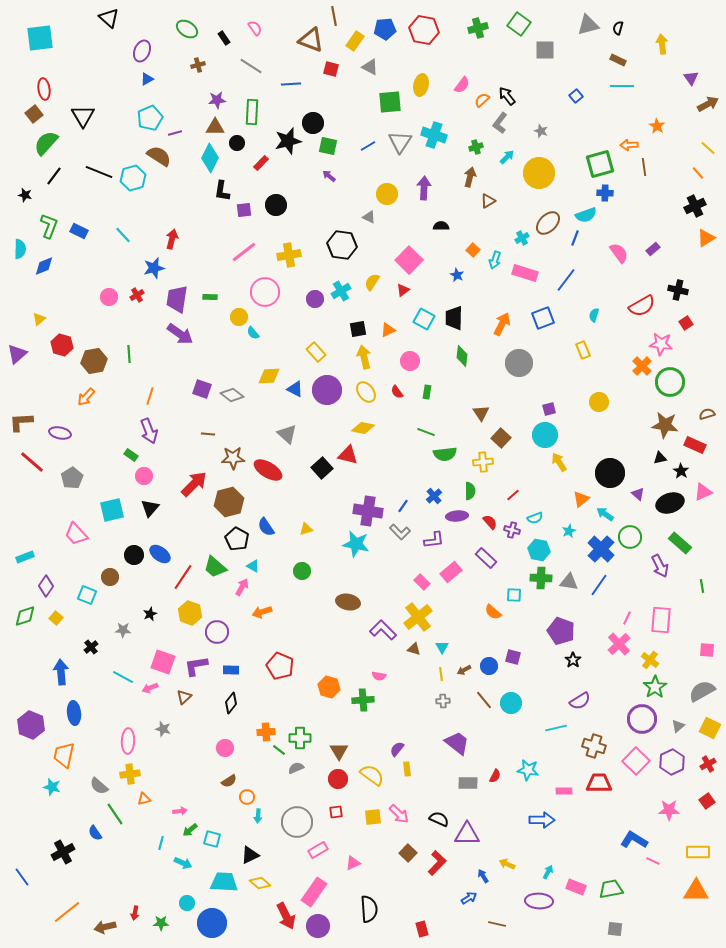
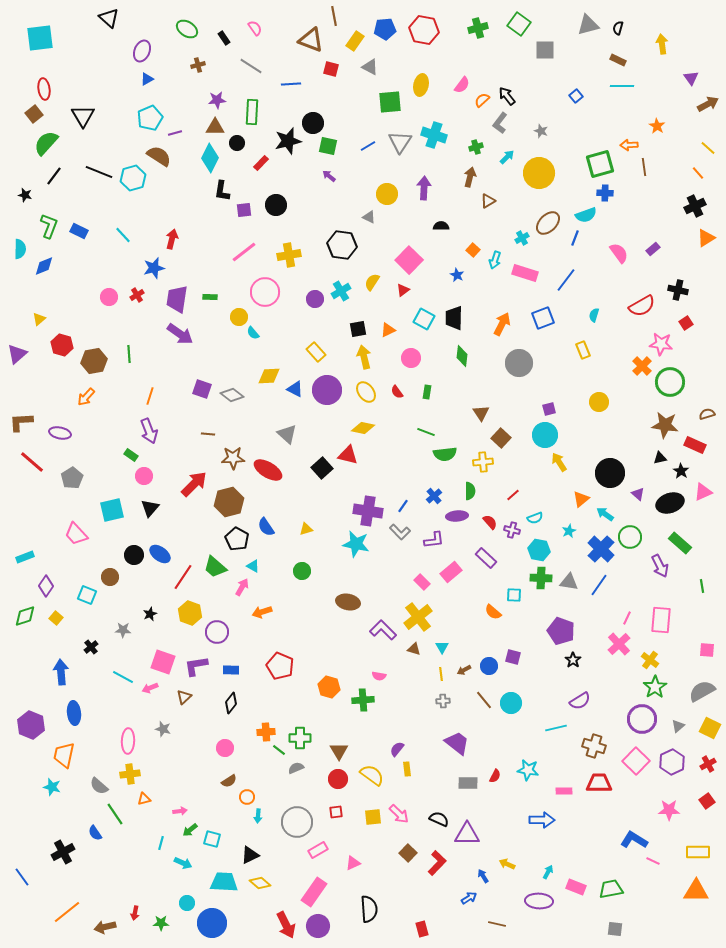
pink circle at (410, 361): moved 1 px right, 3 px up
red arrow at (286, 916): moved 9 px down
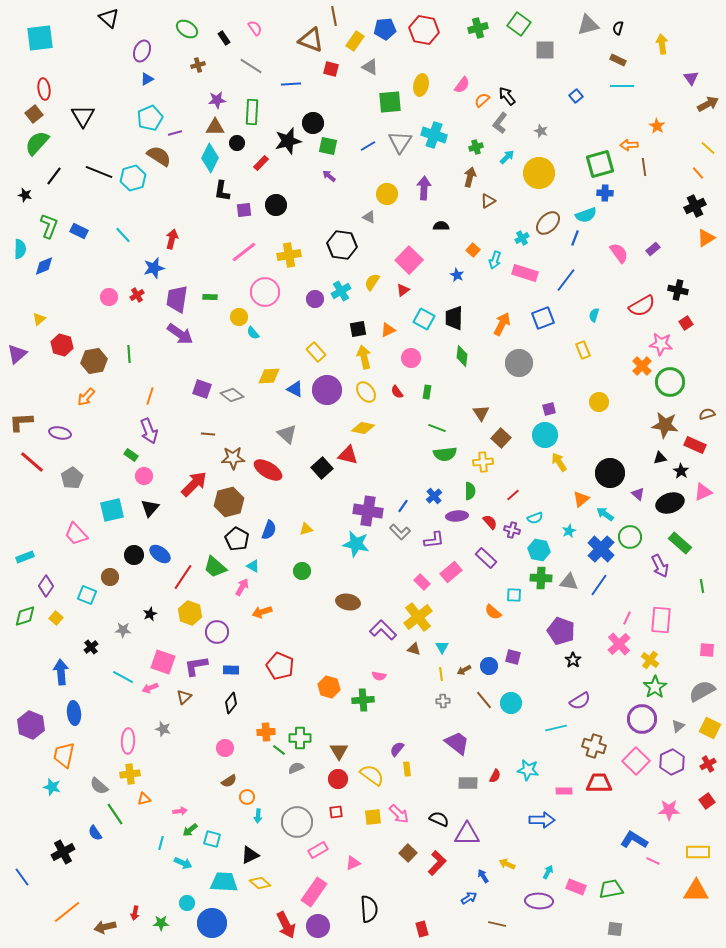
green semicircle at (46, 143): moved 9 px left
green line at (426, 432): moved 11 px right, 4 px up
blue semicircle at (266, 527): moved 3 px right, 3 px down; rotated 126 degrees counterclockwise
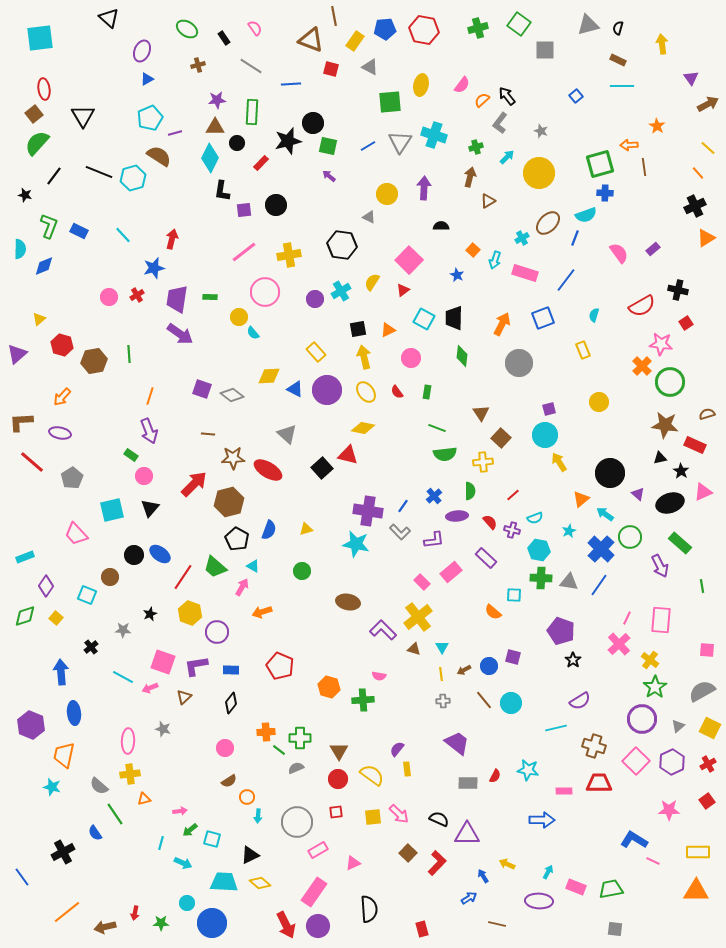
orange arrow at (86, 397): moved 24 px left
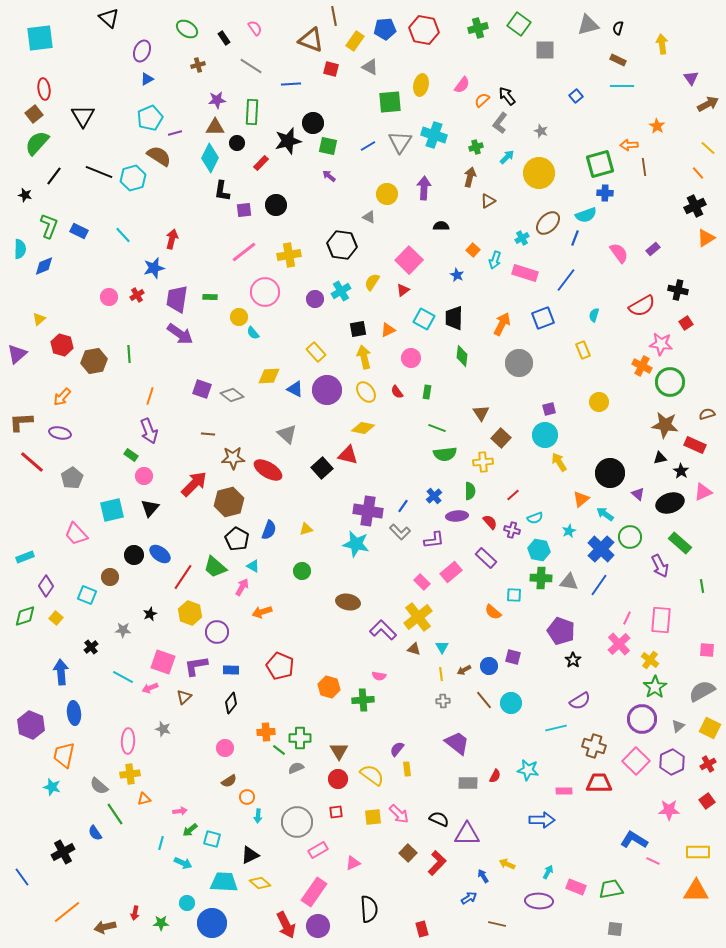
orange cross at (642, 366): rotated 18 degrees counterclockwise
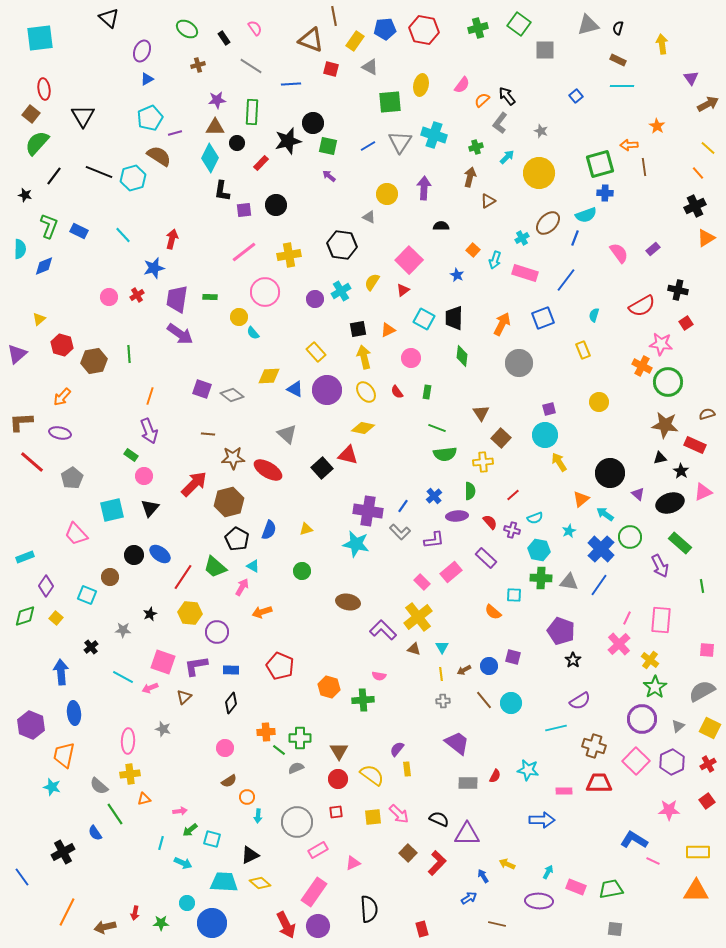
brown square at (34, 114): moved 3 px left; rotated 12 degrees counterclockwise
green circle at (670, 382): moved 2 px left
yellow hexagon at (190, 613): rotated 15 degrees counterclockwise
orange line at (67, 912): rotated 24 degrees counterclockwise
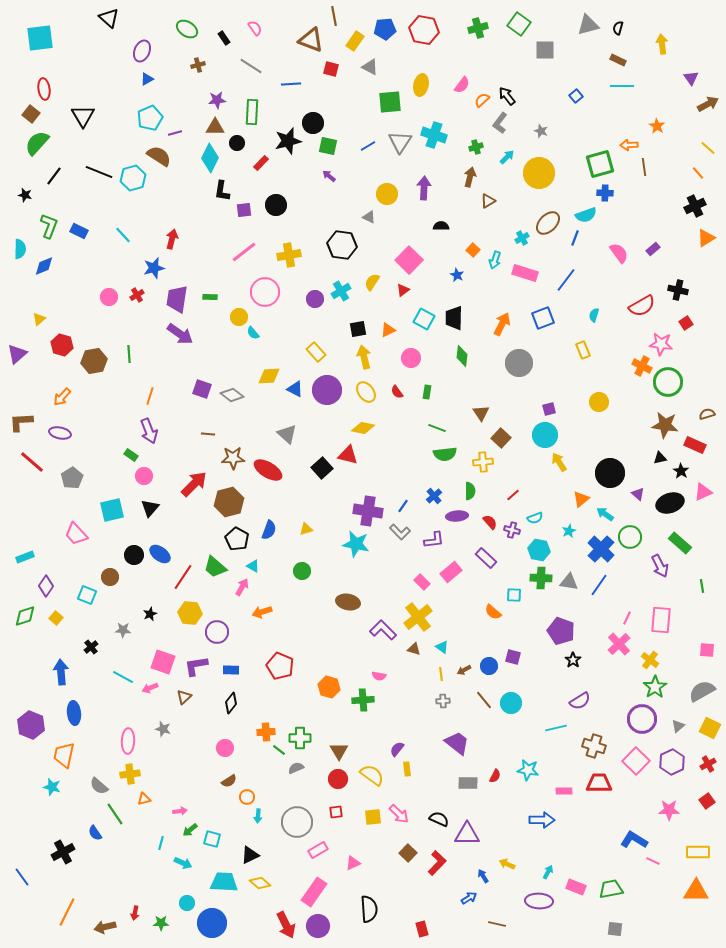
cyan triangle at (442, 647): rotated 24 degrees counterclockwise
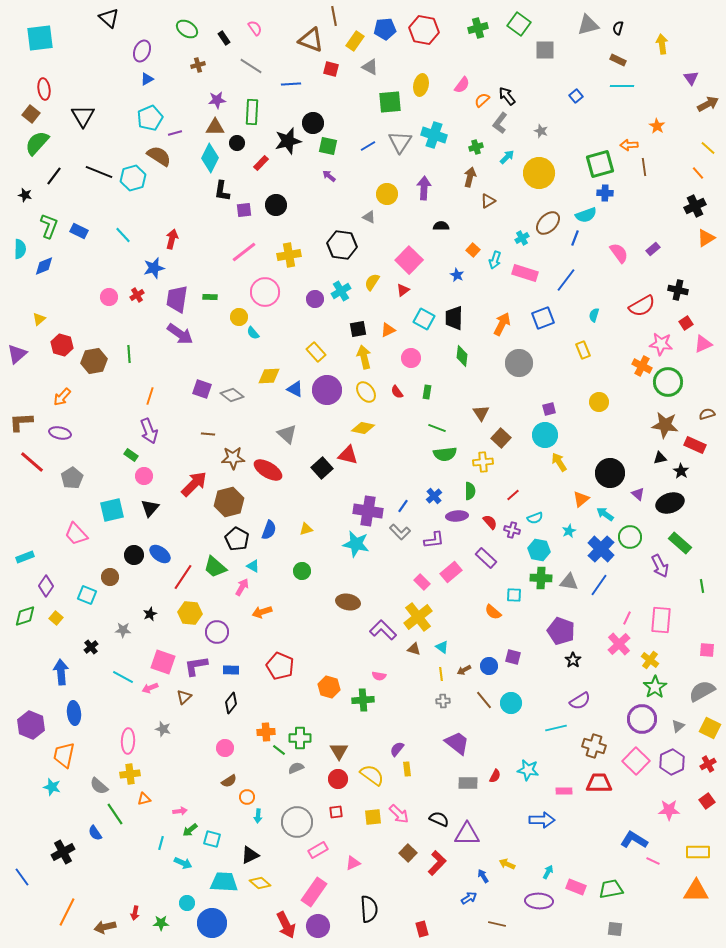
pink triangle at (703, 492): moved 148 px up
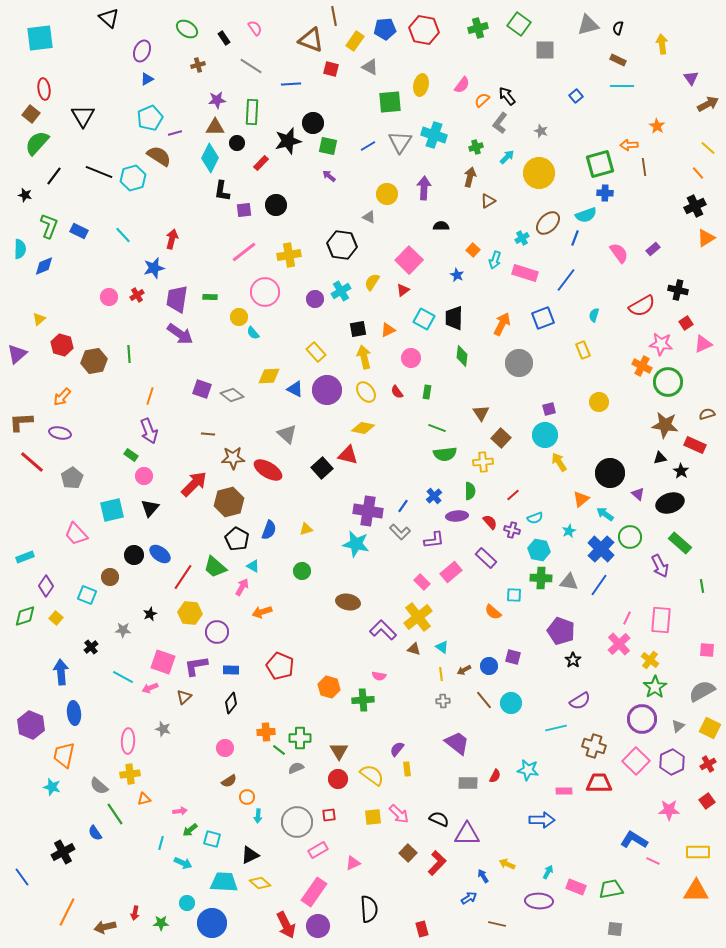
red square at (336, 812): moved 7 px left, 3 px down
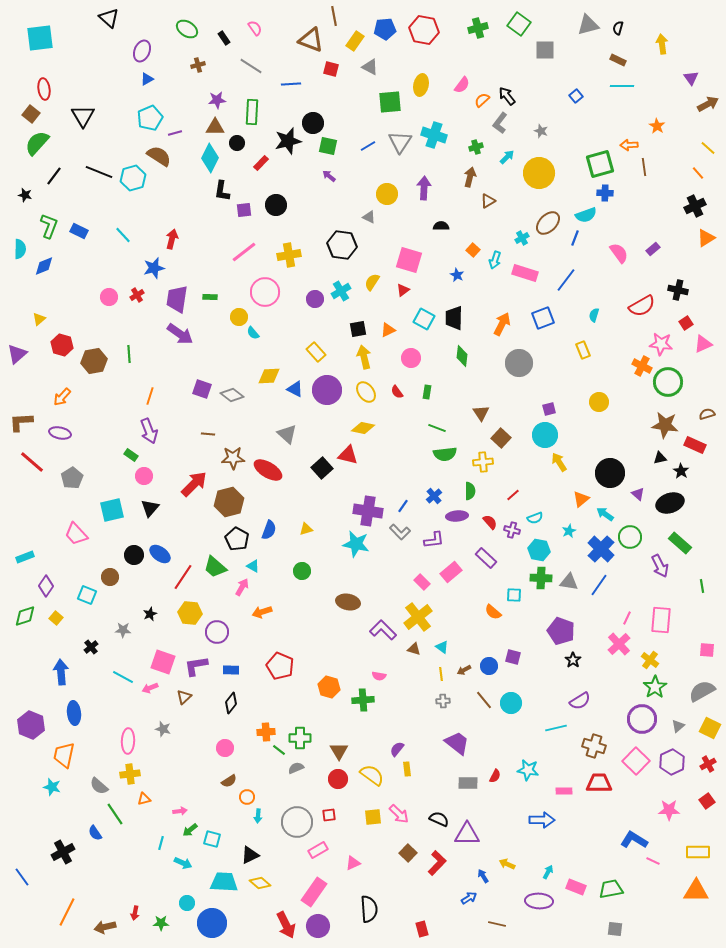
pink square at (409, 260): rotated 28 degrees counterclockwise
